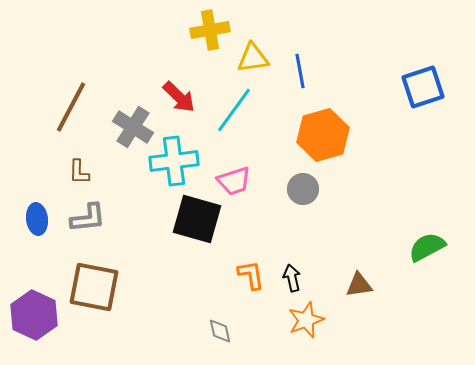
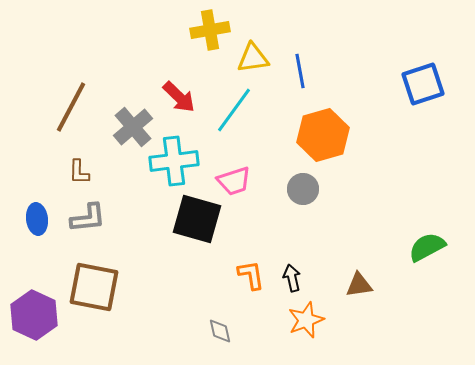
blue square: moved 3 px up
gray cross: rotated 18 degrees clockwise
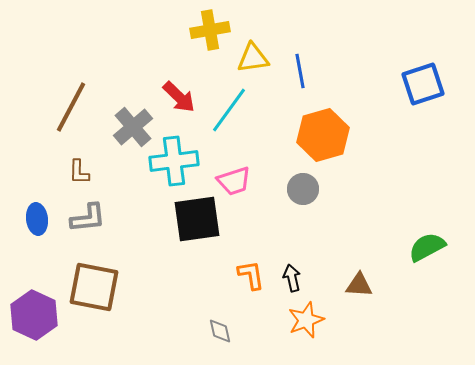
cyan line: moved 5 px left
black square: rotated 24 degrees counterclockwise
brown triangle: rotated 12 degrees clockwise
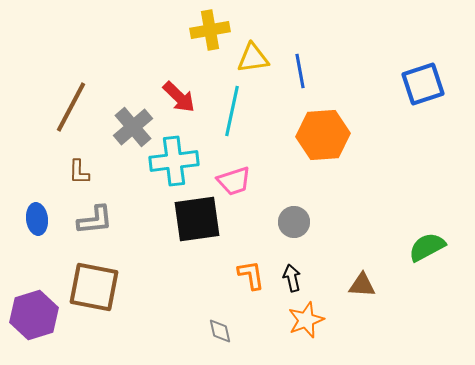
cyan line: moved 3 px right, 1 px down; rotated 24 degrees counterclockwise
orange hexagon: rotated 12 degrees clockwise
gray circle: moved 9 px left, 33 px down
gray L-shape: moved 7 px right, 2 px down
brown triangle: moved 3 px right
purple hexagon: rotated 18 degrees clockwise
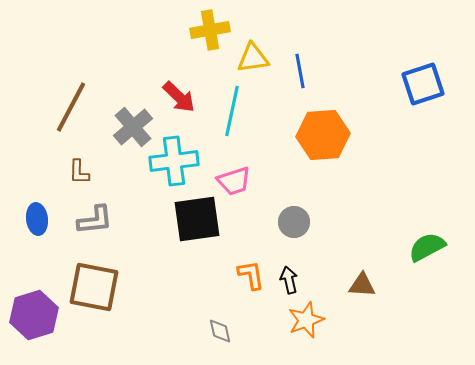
black arrow: moved 3 px left, 2 px down
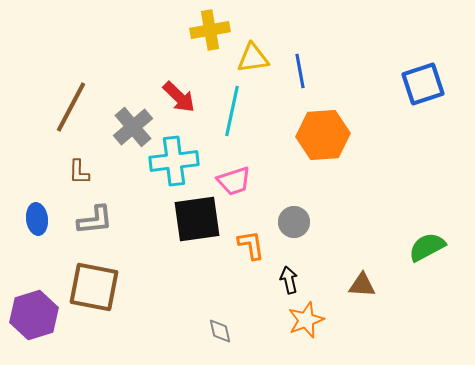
orange L-shape: moved 30 px up
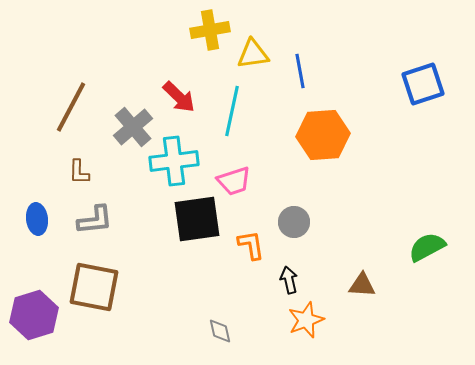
yellow triangle: moved 4 px up
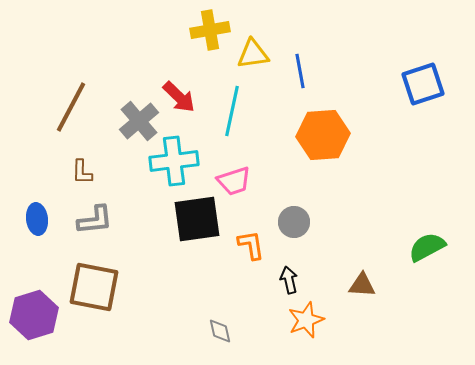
gray cross: moved 6 px right, 6 px up
brown L-shape: moved 3 px right
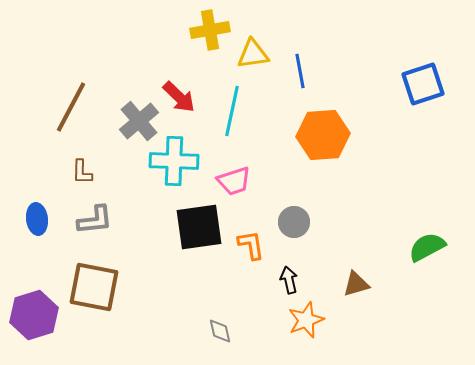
cyan cross: rotated 9 degrees clockwise
black square: moved 2 px right, 8 px down
brown triangle: moved 6 px left, 1 px up; rotated 20 degrees counterclockwise
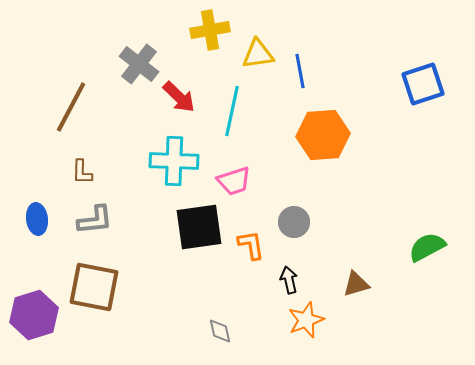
yellow triangle: moved 5 px right
gray cross: moved 57 px up; rotated 12 degrees counterclockwise
